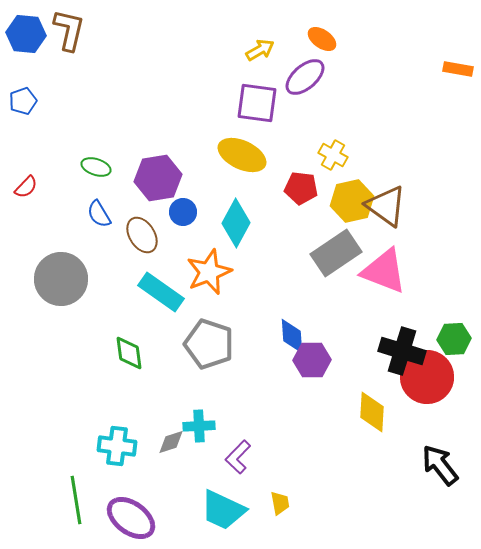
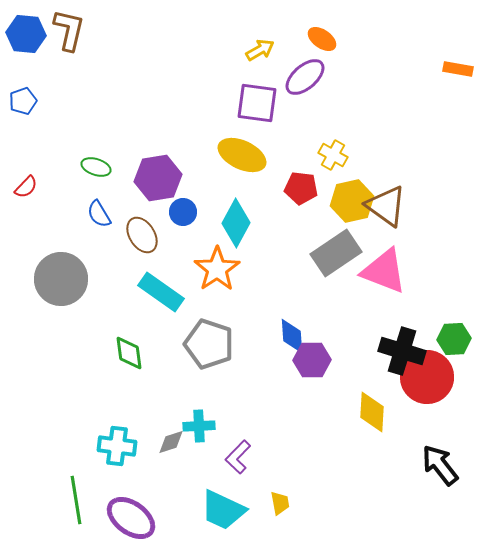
orange star at (209, 272): moved 8 px right, 3 px up; rotated 12 degrees counterclockwise
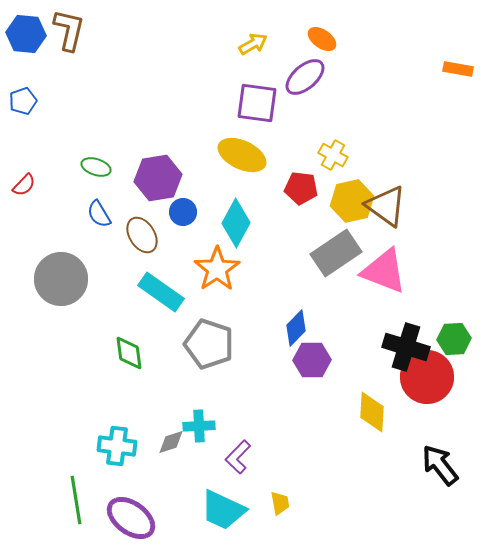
yellow arrow at (260, 50): moved 7 px left, 6 px up
red semicircle at (26, 187): moved 2 px left, 2 px up
blue diamond at (292, 336): moved 4 px right, 8 px up; rotated 48 degrees clockwise
black cross at (402, 351): moved 4 px right, 4 px up
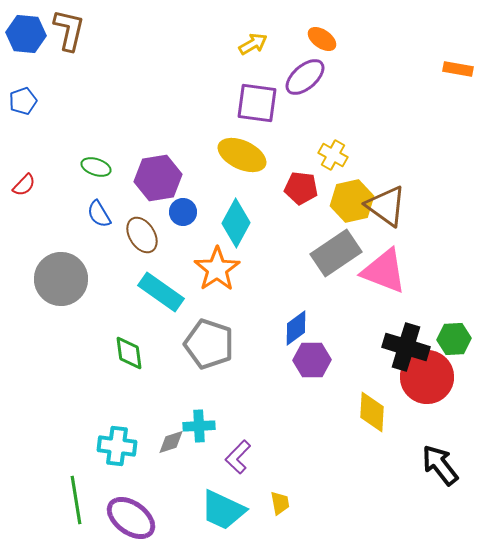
blue diamond at (296, 328): rotated 9 degrees clockwise
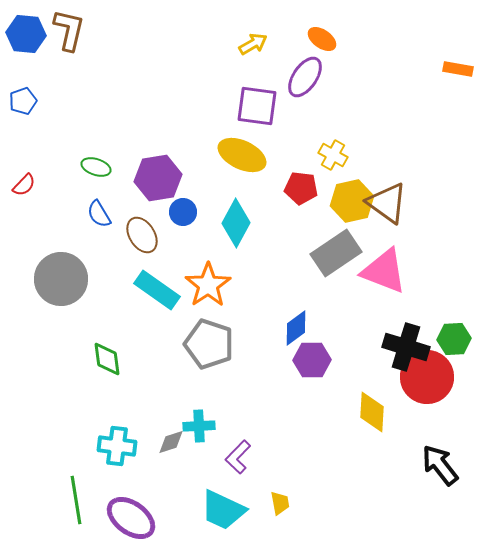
purple ellipse at (305, 77): rotated 15 degrees counterclockwise
purple square at (257, 103): moved 3 px down
brown triangle at (386, 206): moved 1 px right, 3 px up
orange star at (217, 269): moved 9 px left, 16 px down
cyan rectangle at (161, 292): moved 4 px left, 2 px up
green diamond at (129, 353): moved 22 px left, 6 px down
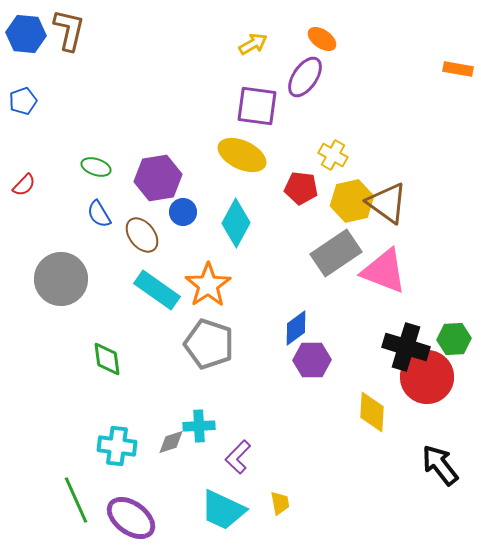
brown ellipse at (142, 235): rotated 6 degrees counterclockwise
green line at (76, 500): rotated 15 degrees counterclockwise
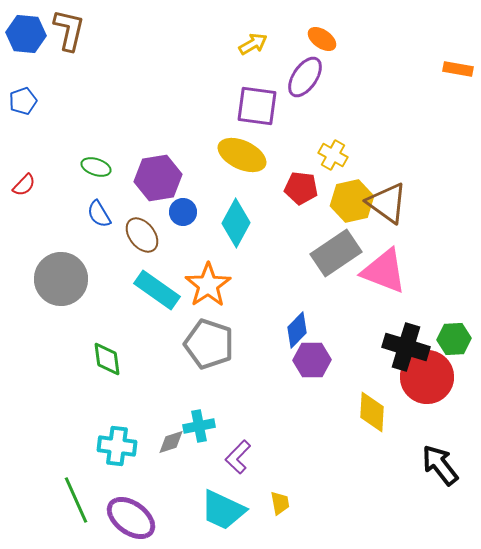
blue diamond at (296, 328): moved 1 px right, 2 px down; rotated 9 degrees counterclockwise
cyan cross at (199, 426): rotated 8 degrees counterclockwise
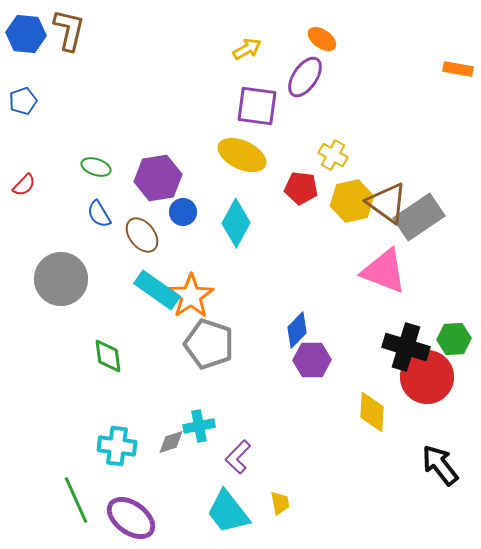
yellow arrow at (253, 44): moved 6 px left, 5 px down
gray rectangle at (336, 253): moved 83 px right, 36 px up
orange star at (208, 285): moved 17 px left, 11 px down
green diamond at (107, 359): moved 1 px right, 3 px up
cyan trapezoid at (223, 510): moved 5 px right, 2 px down; rotated 27 degrees clockwise
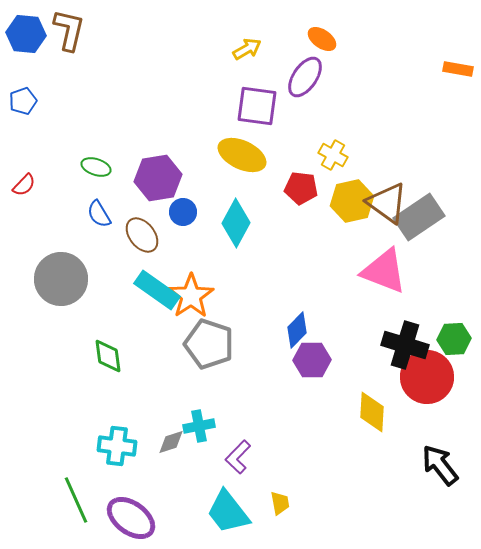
black cross at (406, 347): moved 1 px left, 2 px up
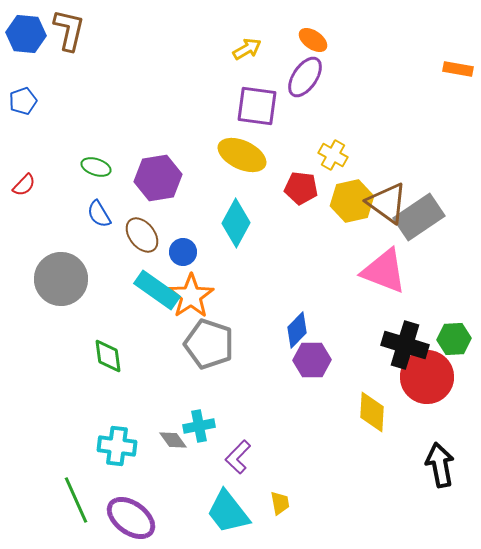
orange ellipse at (322, 39): moved 9 px left, 1 px down
blue circle at (183, 212): moved 40 px down
gray diamond at (171, 442): moved 2 px right, 2 px up; rotated 72 degrees clockwise
black arrow at (440, 465): rotated 27 degrees clockwise
